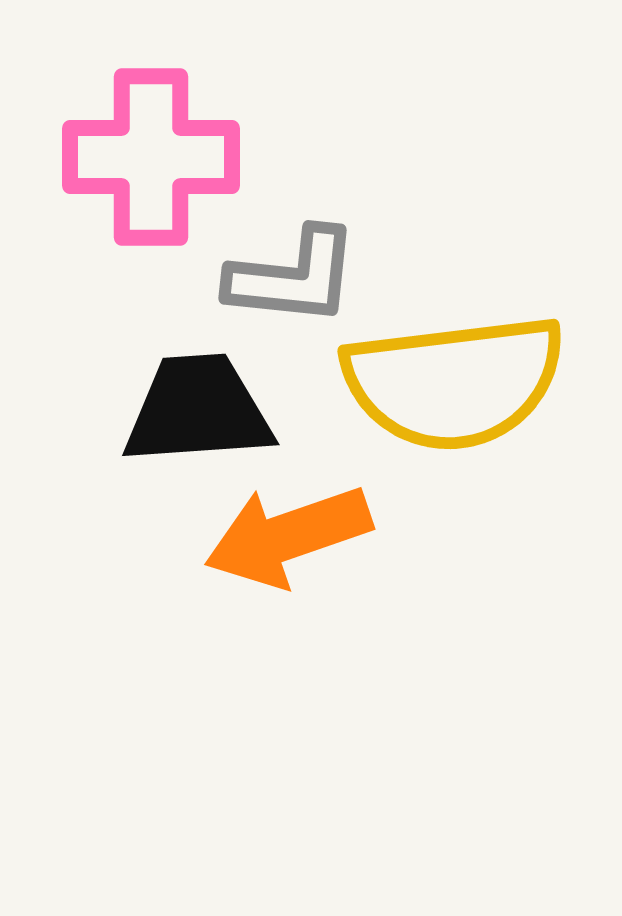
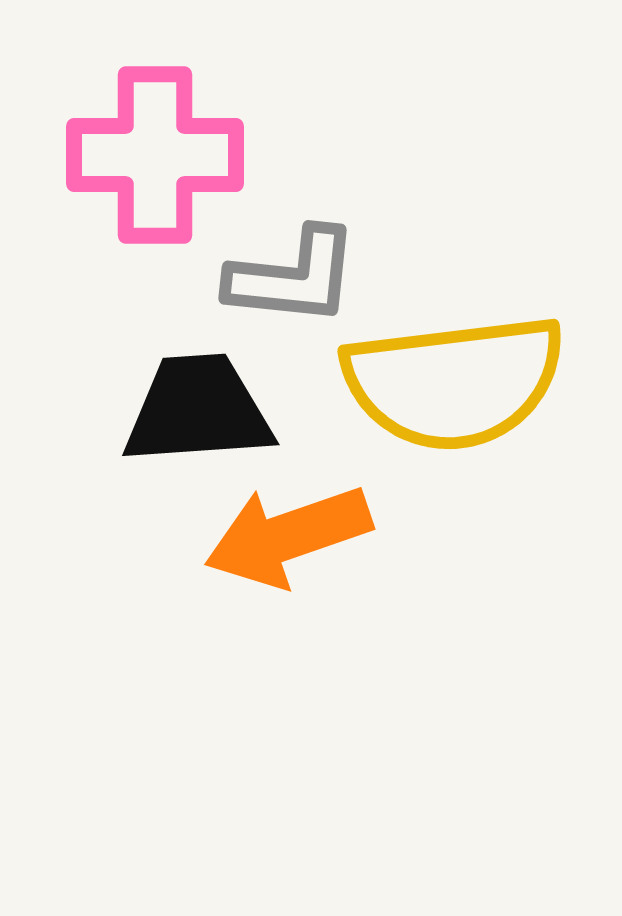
pink cross: moved 4 px right, 2 px up
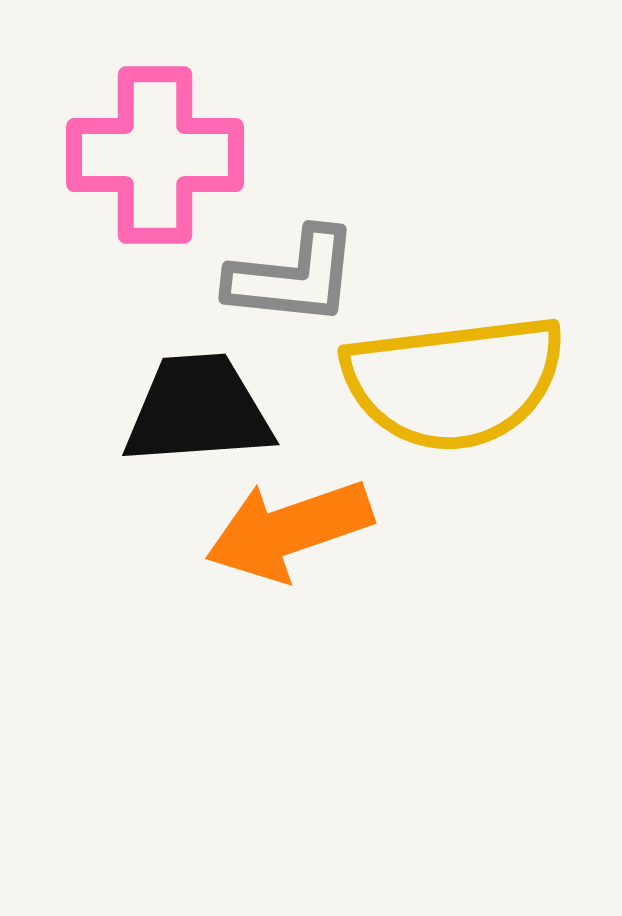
orange arrow: moved 1 px right, 6 px up
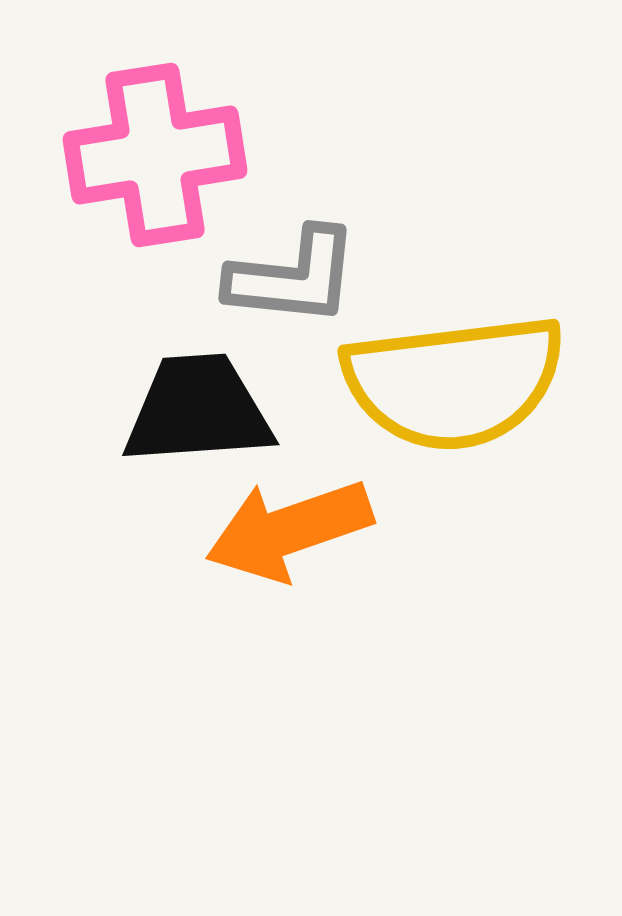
pink cross: rotated 9 degrees counterclockwise
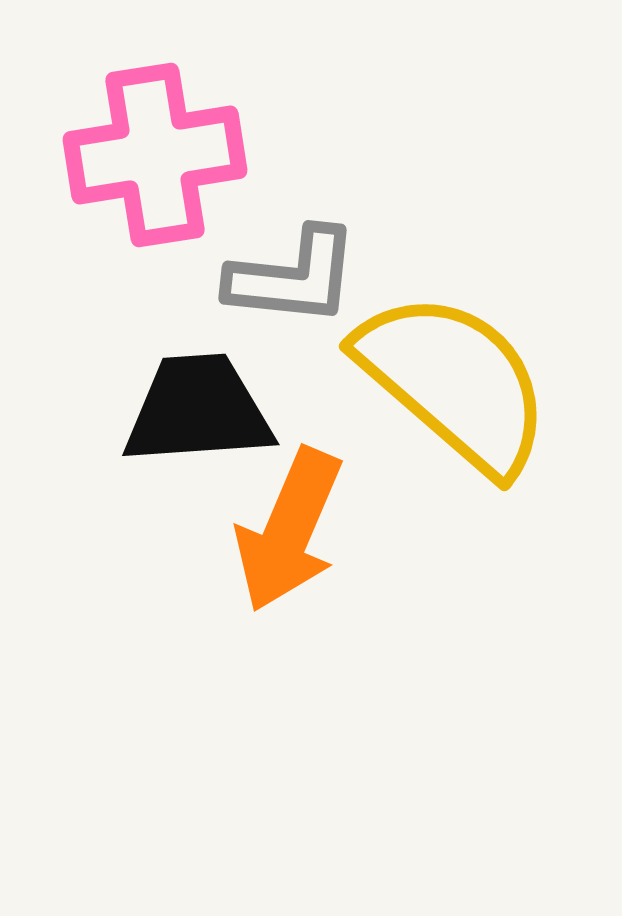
yellow semicircle: rotated 132 degrees counterclockwise
orange arrow: rotated 48 degrees counterclockwise
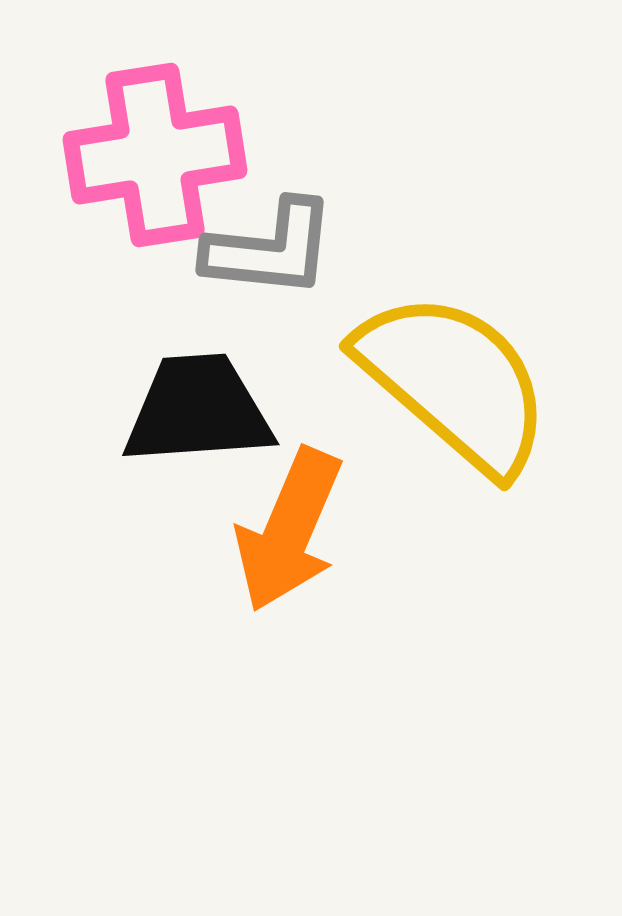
gray L-shape: moved 23 px left, 28 px up
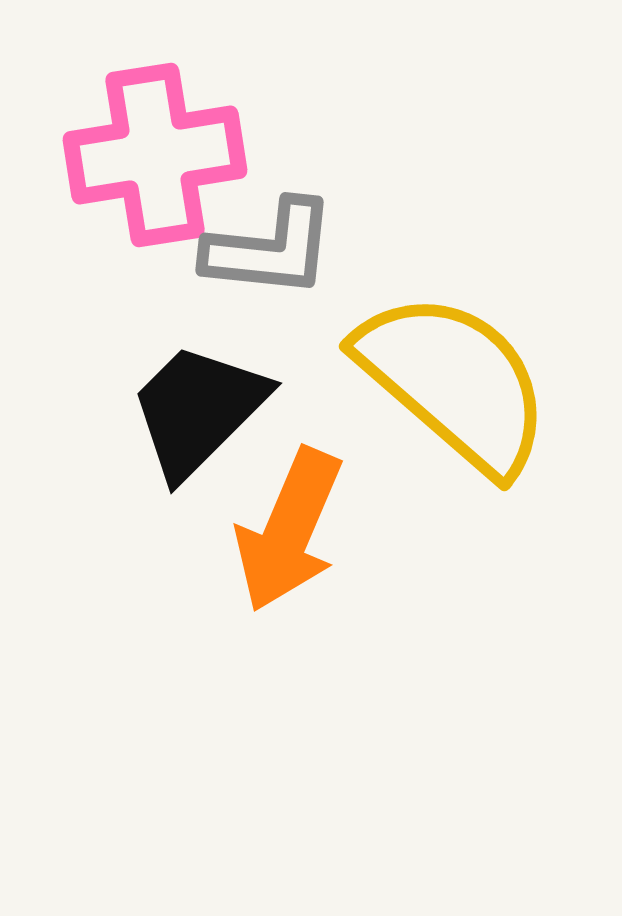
black trapezoid: rotated 41 degrees counterclockwise
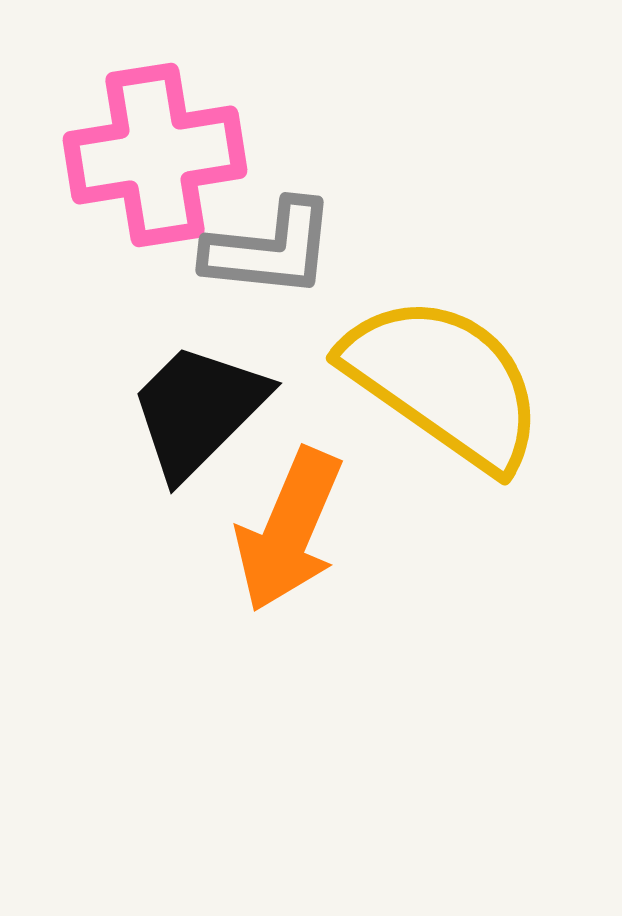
yellow semicircle: moved 10 px left; rotated 6 degrees counterclockwise
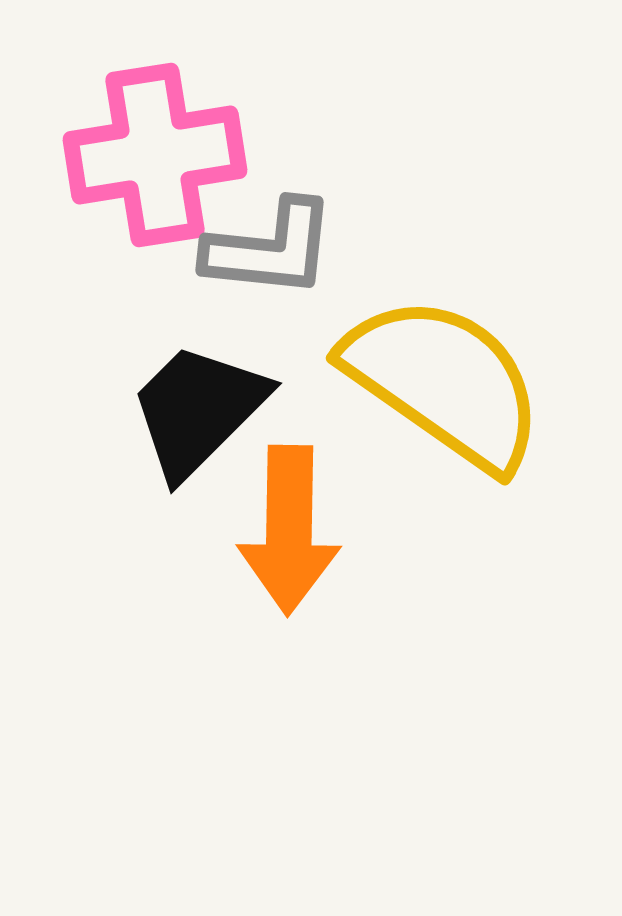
orange arrow: rotated 22 degrees counterclockwise
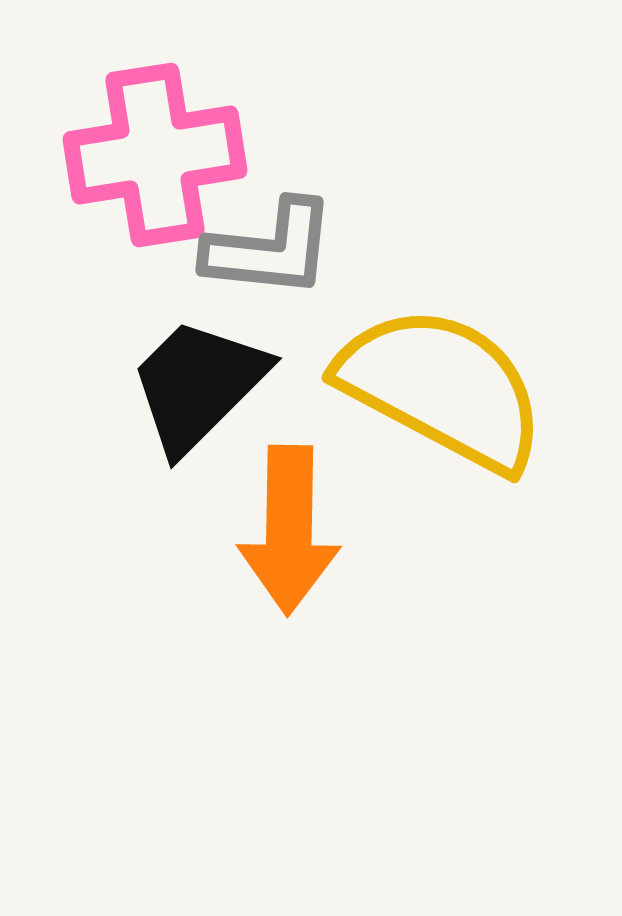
yellow semicircle: moved 2 px left, 6 px down; rotated 7 degrees counterclockwise
black trapezoid: moved 25 px up
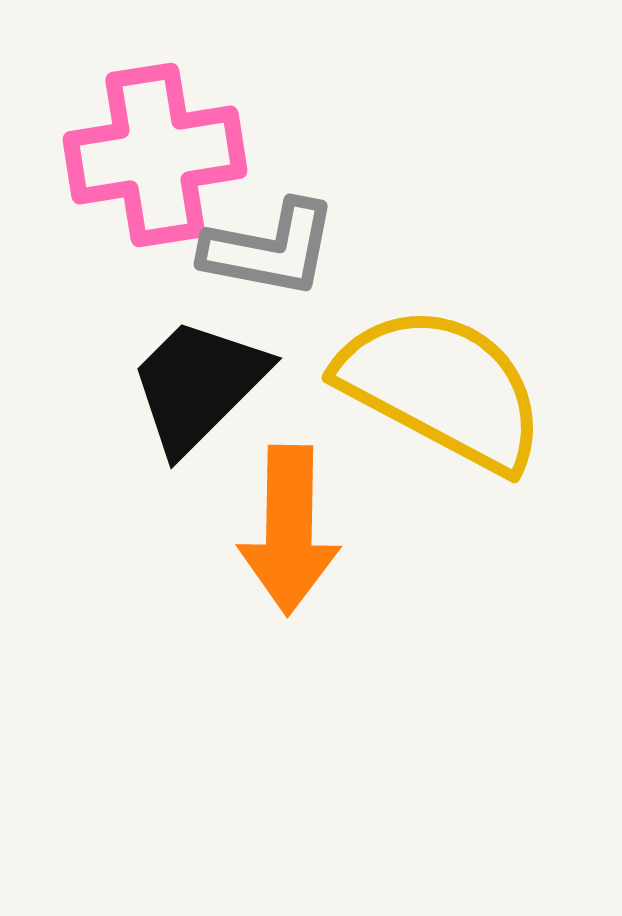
gray L-shape: rotated 5 degrees clockwise
